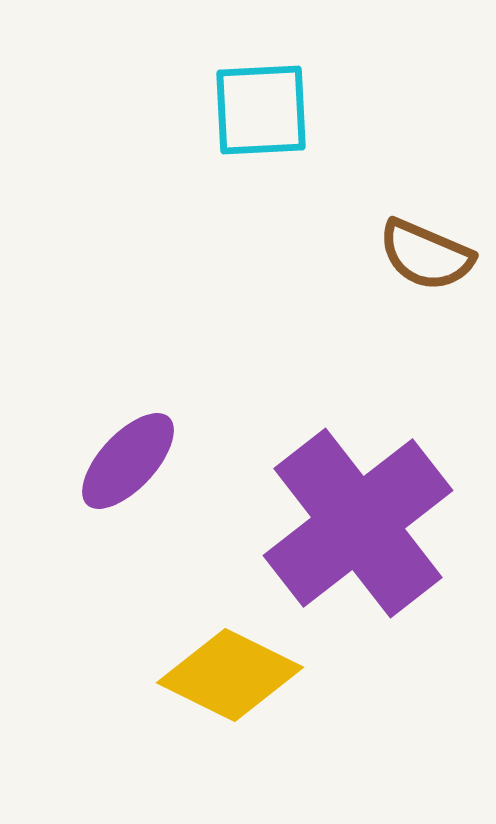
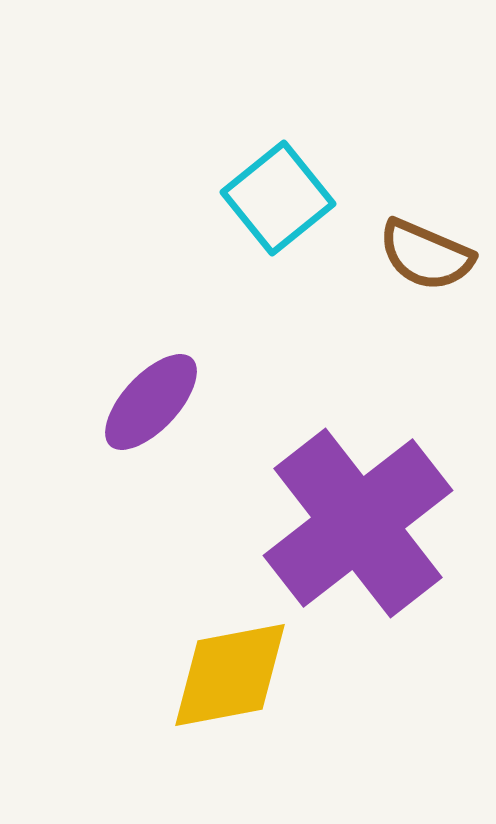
cyan square: moved 17 px right, 88 px down; rotated 36 degrees counterclockwise
purple ellipse: moved 23 px right, 59 px up
yellow diamond: rotated 37 degrees counterclockwise
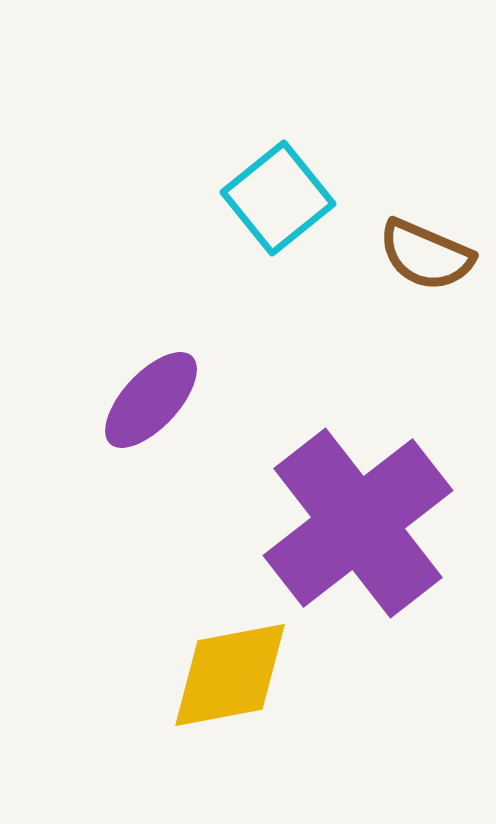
purple ellipse: moved 2 px up
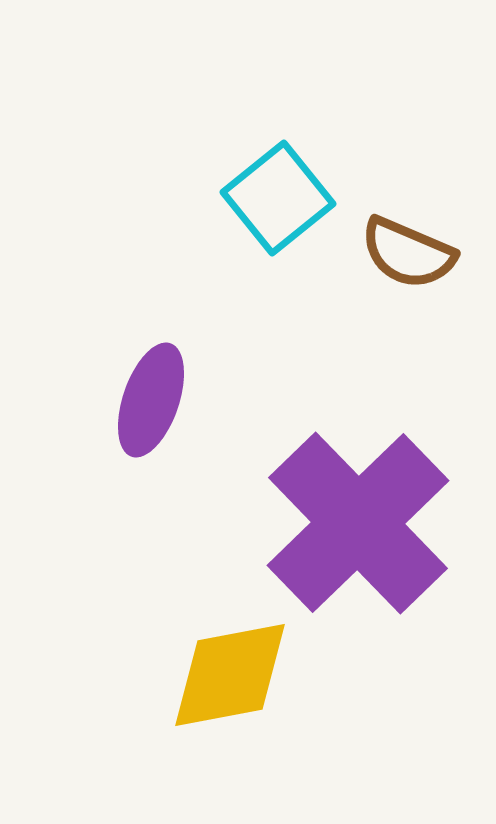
brown semicircle: moved 18 px left, 2 px up
purple ellipse: rotated 24 degrees counterclockwise
purple cross: rotated 6 degrees counterclockwise
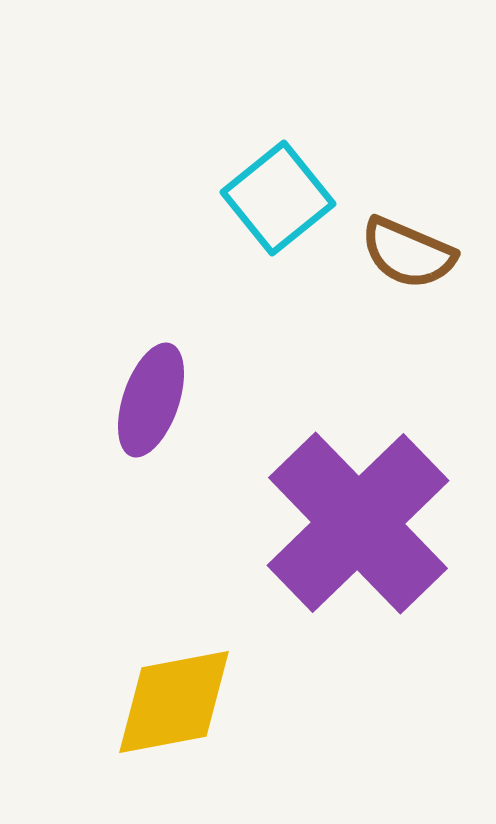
yellow diamond: moved 56 px left, 27 px down
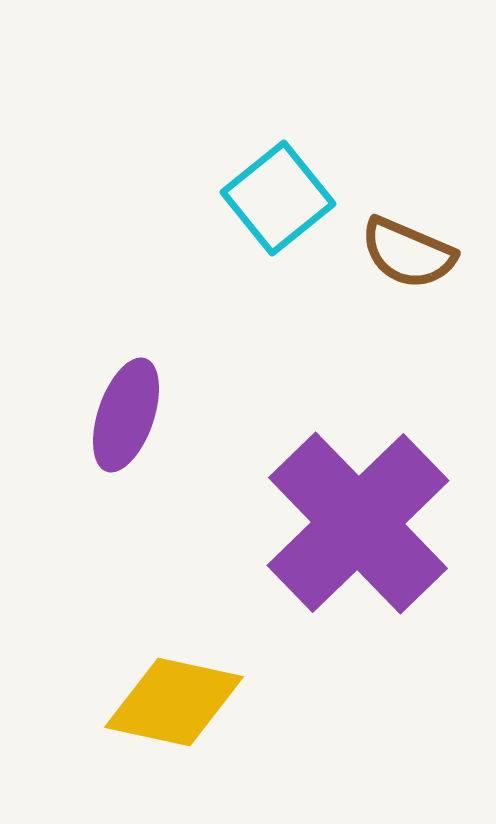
purple ellipse: moved 25 px left, 15 px down
yellow diamond: rotated 23 degrees clockwise
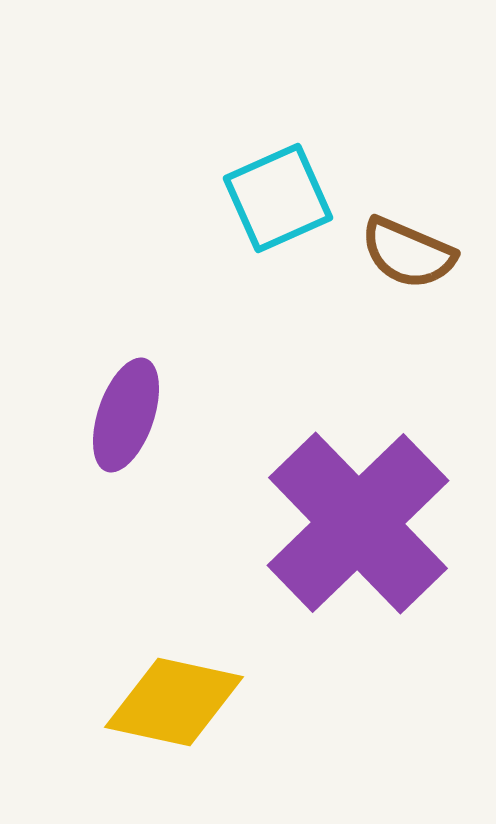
cyan square: rotated 15 degrees clockwise
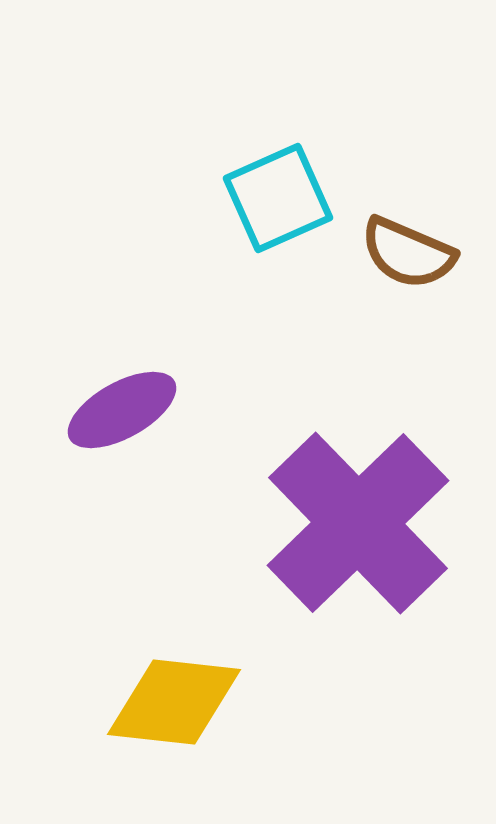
purple ellipse: moved 4 px left, 5 px up; rotated 42 degrees clockwise
yellow diamond: rotated 6 degrees counterclockwise
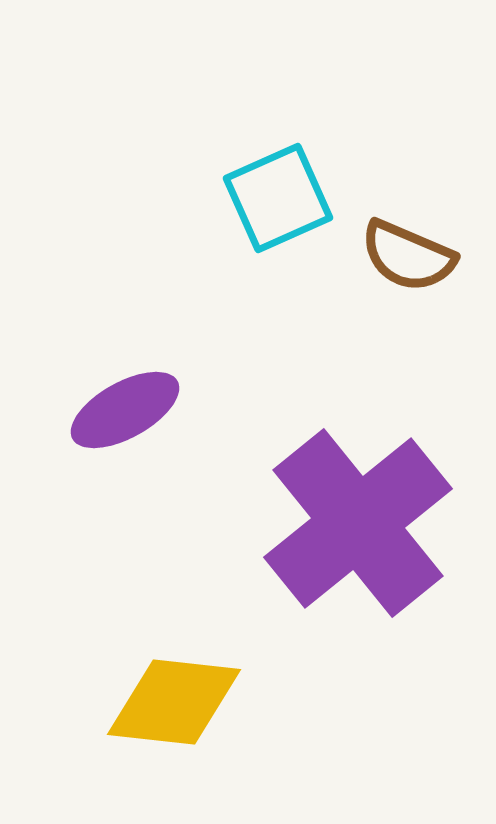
brown semicircle: moved 3 px down
purple ellipse: moved 3 px right
purple cross: rotated 5 degrees clockwise
